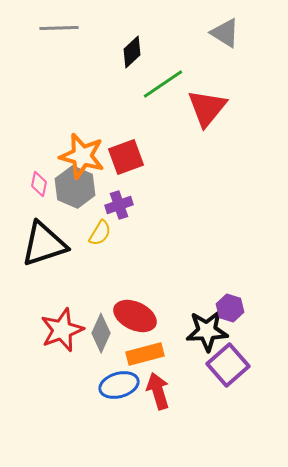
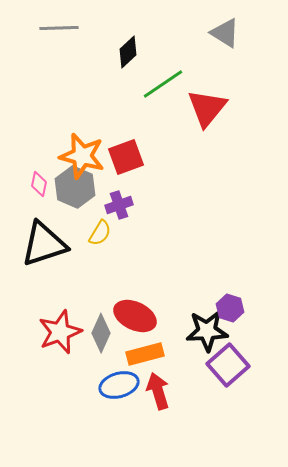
black diamond: moved 4 px left
red star: moved 2 px left, 2 px down
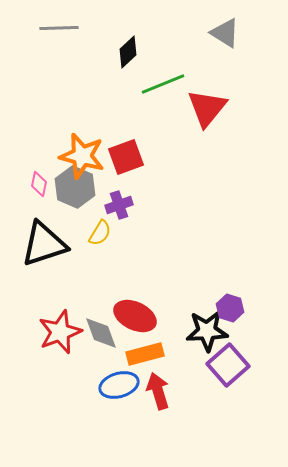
green line: rotated 12 degrees clockwise
gray diamond: rotated 45 degrees counterclockwise
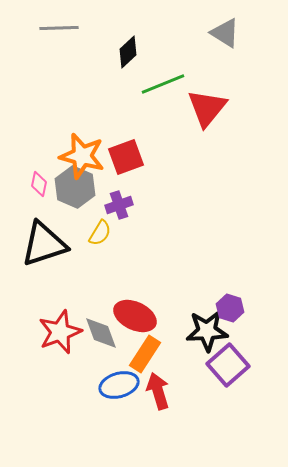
orange rectangle: rotated 42 degrees counterclockwise
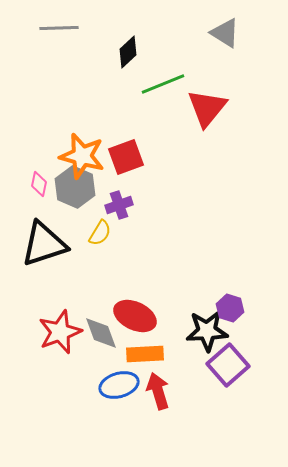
orange rectangle: rotated 54 degrees clockwise
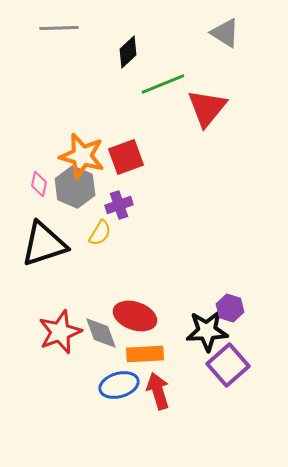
red ellipse: rotated 6 degrees counterclockwise
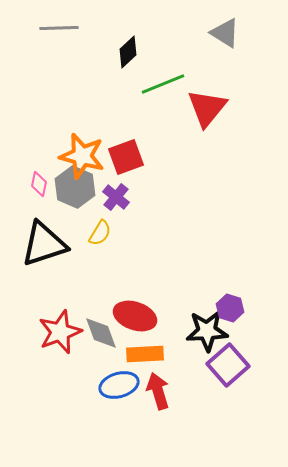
purple cross: moved 3 px left, 8 px up; rotated 32 degrees counterclockwise
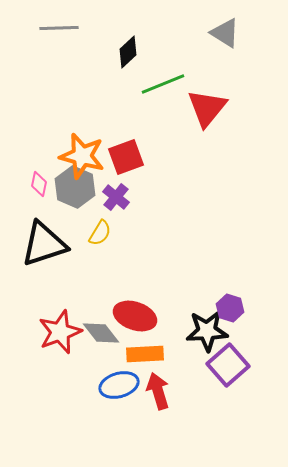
gray diamond: rotated 18 degrees counterclockwise
